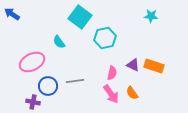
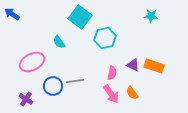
blue circle: moved 5 px right
purple cross: moved 7 px left, 3 px up; rotated 24 degrees clockwise
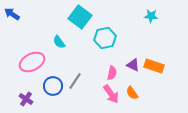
gray line: rotated 48 degrees counterclockwise
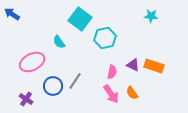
cyan square: moved 2 px down
pink semicircle: moved 1 px up
